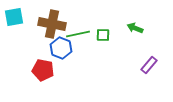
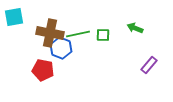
brown cross: moved 2 px left, 9 px down
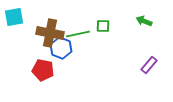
green arrow: moved 9 px right, 7 px up
green square: moved 9 px up
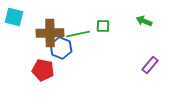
cyan square: rotated 24 degrees clockwise
brown cross: rotated 12 degrees counterclockwise
purple rectangle: moved 1 px right
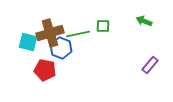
cyan square: moved 14 px right, 25 px down
brown cross: rotated 16 degrees counterclockwise
red pentagon: moved 2 px right
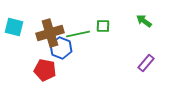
green arrow: rotated 14 degrees clockwise
cyan square: moved 14 px left, 15 px up
purple rectangle: moved 4 px left, 2 px up
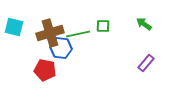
green arrow: moved 3 px down
blue hexagon: rotated 15 degrees counterclockwise
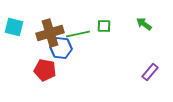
green square: moved 1 px right
purple rectangle: moved 4 px right, 9 px down
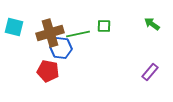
green arrow: moved 8 px right
red pentagon: moved 3 px right, 1 px down
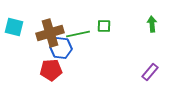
green arrow: rotated 49 degrees clockwise
red pentagon: moved 3 px right, 1 px up; rotated 15 degrees counterclockwise
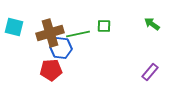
green arrow: rotated 49 degrees counterclockwise
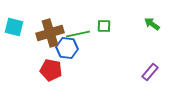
blue hexagon: moved 6 px right
red pentagon: rotated 15 degrees clockwise
